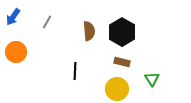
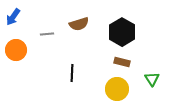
gray line: moved 12 px down; rotated 56 degrees clockwise
brown semicircle: moved 10 px left, 7 px up; rotated 78 degrees clockwise
orange circle: moved 2 px up
black line: moved 3 px left, 2 px down
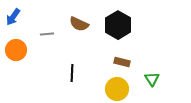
brown semicircle: rotated 42 degrees clockwise
black hexagon: moved 4 px left, 7 px up
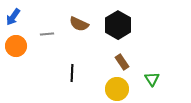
orange circle: moved 4 px up
brown rectangle: rotated 42 degrees clockwise
